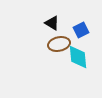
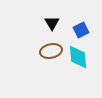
black triangle: rotated 28 degrees clockwise
brown ellipse: moved 8 px left, 7 px down
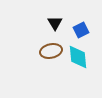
black triangle: moved 3 px right
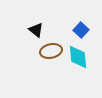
black triangle: moved 19 px left, 7 px down; rotated 21 degrees counterclockwise
blue square: rotated 21 degrees counterclockwise
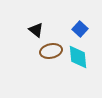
blue square: moved 1 px left, 1 px up
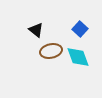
cyan diamond: rotated 15 degrees counterclockwise
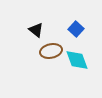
blue square: moved 4 px left
cyan diamond: moved 1 px left, 3 px down
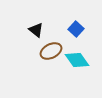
brown ellipse: rotated 15 degrees counterclockwise
cyan diamond: rotated 15 degrees counterclockwise
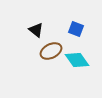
blue square: rotated 21 degrees counterclockwise
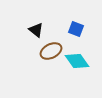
cyan diamond: moved 1 px down
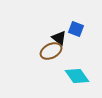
black triangle: moved 23 px right, 8 px down
cyan diamond: moved 15 px down
